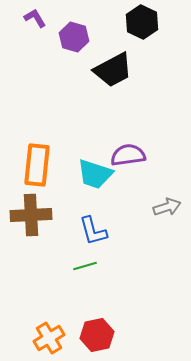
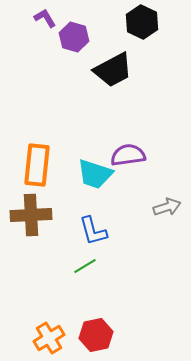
purple L-shape: moved 10 px right
green line: rotated 15 degrees counterclockwise
red hexagon: moved 1 px left
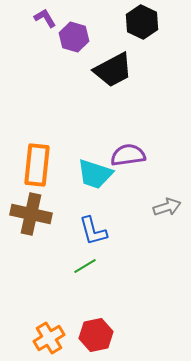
brown cross: moved 1 px up; rotated 15 degrees clockwise
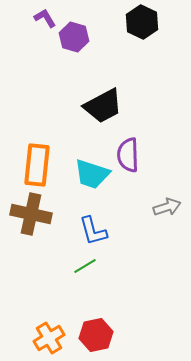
black trapezoid: moved 10 px left, 36 px down
purple semicircle: rotated 84 degrees counterclockwise
cyan trapezoid: moved 3 px left
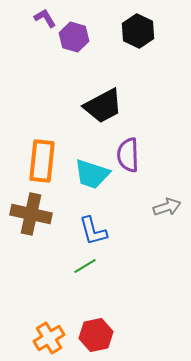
black hexagon: moved 4 px left, 9 px down
orange rectangle: moved 5 px right, 4 px up
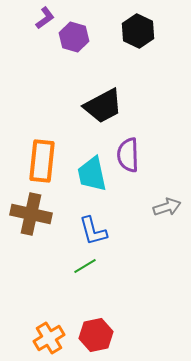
purple L-shape: rotated 85 degrees clockwise
cyan trapezoid: rotated 60 degrees clockwise
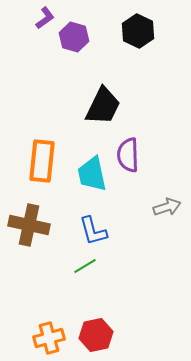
black trapezoid: rotated 36 degrees counterclockwise
brown cross: moved 2 px left, 11 px down
orange cross: rotated 16 degrees clockwise
